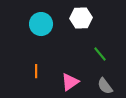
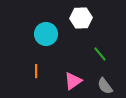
cyan circle: moved 5 px right, 10 px down
pink triangle: moved 3 px right, 1 px up
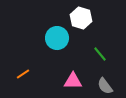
white hexagon: rotated 20 degrees clockwise
cyan circle: moved 11 px right, 4 px down
orange line: moved 13 px left, 3 px down; rotated 56 degrees clockwise
pink triangle: rotated 36 degrees clockwise
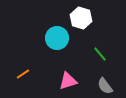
pink triangle: moved 5 px left; rotated 18 degrees counterclockwise
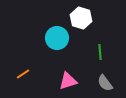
green line: moved 2 px up; rotated 35 degrees clockwise
gray semicircle: moved 3 px up
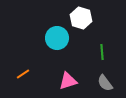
green line: moved 2 px right
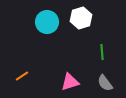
white hexagon: rotated 25 degrees clockwise
cyan circle: moved 10 px left, 16 px up
orange line: moved 1 px left, 2 px down
pink triangle: moved 2 px right, 1 px down
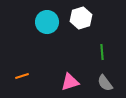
orange line: rotated 16 degrees clockwise
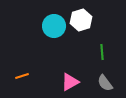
white hexagon: moved 2 px down
cyan circle: moved 7 px right, 4 px down
pink triangle: rotated 12 degrees counterclockwise
